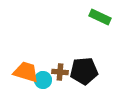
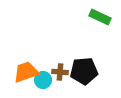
orange trapezoid: rotated 36 degrees counterclockwise
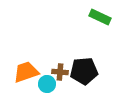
cyan circle: moved 4 px right, 4 px down
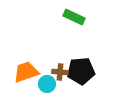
green rectangle: moved 26 px left
black pentagon: moved 3 px left
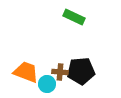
orange trapezoid: rotated 40 degrees clockwise
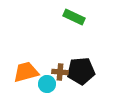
orange trapezoid: rotated 36 degrees counterclockwise
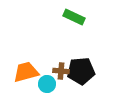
brown cross: moved 1 px right, 1 px up
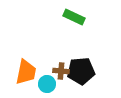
orange trapezoid: rotated 116 degrees clockwise
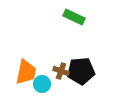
brown cross: rotated 14 degrees clockwise
cyan circle: moved 5 px left
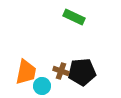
black pentagon: moved 1 px right, 1 px down
cyan circle: moved 2 px down
